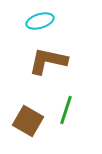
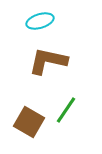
green line: rotated 16 degrees clockwise
brown square: moved 1 px right, 1 px down
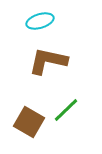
green line: rotated 12 degrees clockwise
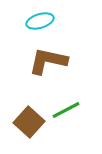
green line: rotated 16 degrees clockwise
brown square: rotated 12 degrees clockwise
